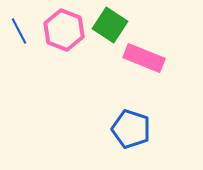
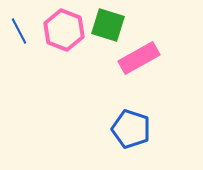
green square: moved 2 px left; rotated 16 degrees counterclockwise
pink rectangle: moved 5 px left; rotated 51 degrees counterclockwise
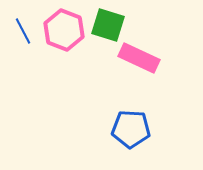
blue line: moved 4 px right
pink rectangle: rotated 54 degrees clockwise
blue pentagon: rotated 15 degrees counterclockwise
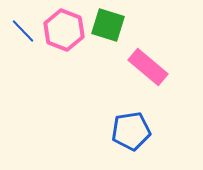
blue line: rotated 16 degrees counterclockwise
pink rectangle: moved 9 px right, 9 px down; rotated 15 degrees clockwise
blue pentagon: moved 2 px down; rotated 12 degrees counterclockwise
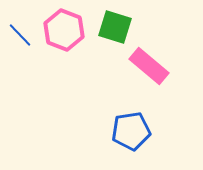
green square: moved 7 px right, 2 px down
blue line: moved 3 px left, 4 px down
pink rectangle: moved 1 px right, 1 px up
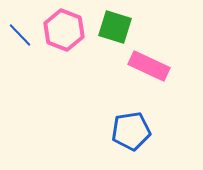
pink rectangle: rotated 15 degrees counterclockwise
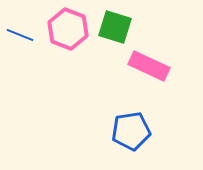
pink hexagon: moved 4 px right, 1 px up
blue line: rotated 24 degrees counterclockwise
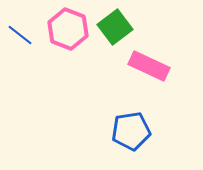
green square: rotated 36 degrees clockwise
blue line: rotated 16 degrees clockwise
